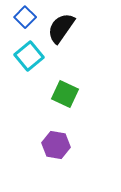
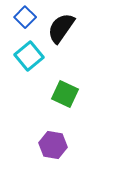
purple hexagon: moved 3 px left
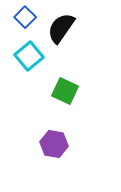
green square: moved 3 px up
purple hexagon: moved 1 px right, 1 px up
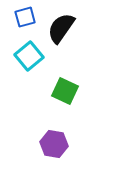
blue square: rotated 30 degrees clockwise
